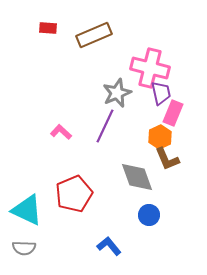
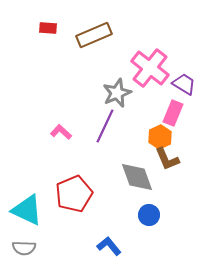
pink cross: rotated 24 degrees clockwise
purple trapezoid: moved 23 px right, 9 px up; rotated 45 degrees counterclockwise
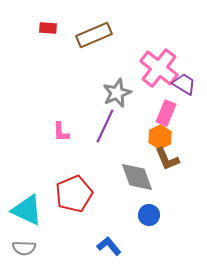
pink cross: moved 9 px right
pink rectangle: moved 7 px left
pink L-shape: rotated 135 degrees counterclockwise
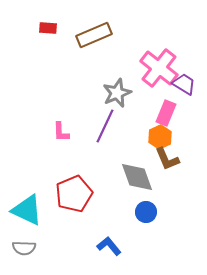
blue circle: moved 3 px left, 3 px up
